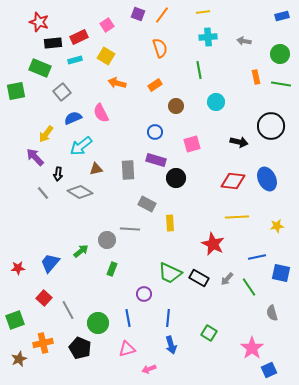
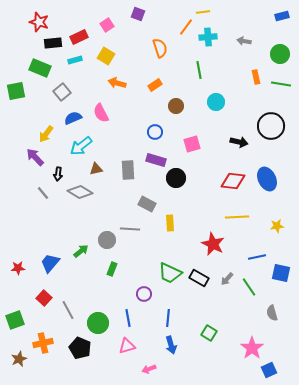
orange line at (162, 15): moved 24 px right, 12 px down
pink triangle at (127, 349): moved 3 px up
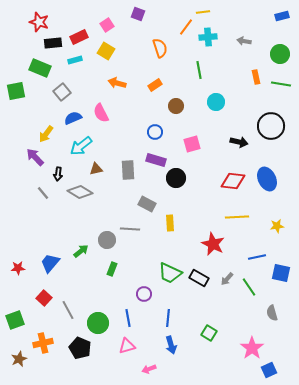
yellow square at (106, 56): moved 5 px up
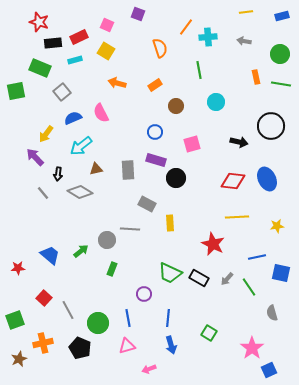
yellow line at (203, 12): moved 43 px right
pink square at (107, 25): rotated 32 degrees counterclockwise
blue trapezoid at (50, 263): moved 8 px up; rotated 90 degrees clockwise
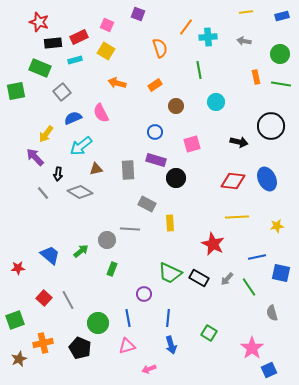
gray line at (68, 310): moved 10 px up
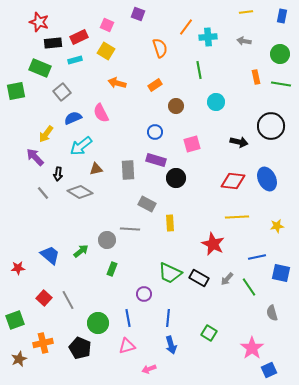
blue rectangle at (282, 16): rotated 64 degrees counterclockwise
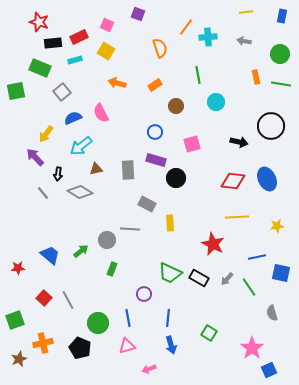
green line at (199, 70): moved 1 px left, 5 px down
